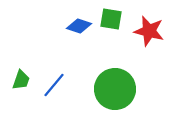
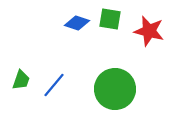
green square: moved 1 px left
blue diamond: moved 2 px left, 3 px up
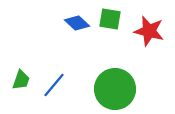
blue diamond: rotated 25 degrees clockwise
